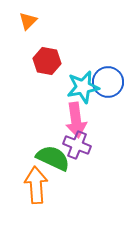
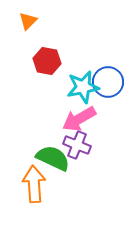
pink arrow: moved 3 px right, 1 px up; rotated 68 degrees clockwise
orange arrow: moved 2 px left, 1 px up
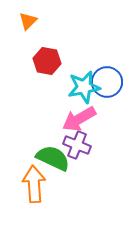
blue circle: moved 1 px left
cyan star: moved 1 px right
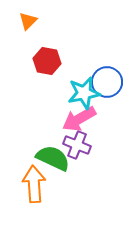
cyan star: moved 6 px down
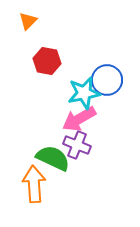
blue circle: moved 2 px up
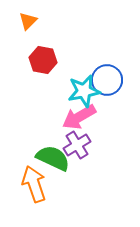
red hexagon: moved 4 px left, 1 px up
cyan star: moved 2 px up
pink arrow: moved 2 px up
purple cross: rotated 36 degrees clockwise
orange arrow: rotated 15 degrees counterclockwise
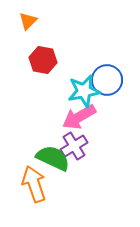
purple cross: moved 3 px left, 1 px down
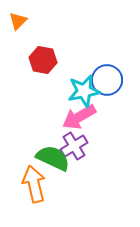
orange triangle: moved 10 px left
orange arrow: rotated 6 degrees clockwise
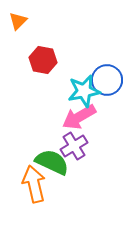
green semicircle: moved 1 px left, 4 px down
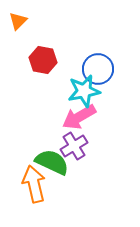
blue circle: moved 9 px left, 11 px up
